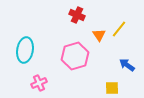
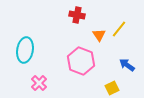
red cross: rotated 14 degrees counterclockwise
pink hexagon: moved 6 px right, 5 px down; rotated 24 degrees counterclockwise
pink cross: rotated 21 degrees counterclockwise
yellow square: rotated 24 degrees counterclockwise
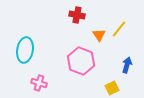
blue arrow: rotated 70 degrees clockwise
pink cross: rotated 28 degrees counterclockwise
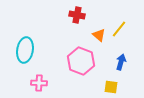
orange triangle: rotated 16 degrees counterclockwise
blue arrow: moved 6 px left, 3 px up
pink cross: rotated 14 degrees counterclockwise
yellow square: moved 1 px left, 1 px up; rotated 32 degrees clockwise
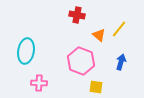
cyan ellipse: moved 1 px right, 1 px down
yellow square: moved 15 px left
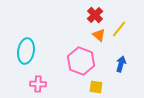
red cross: moved 18 px right; rotated 35 degrees clockwise
blue arrow: moved 2 px down
pink cross: moved 1 px left, 1 px down
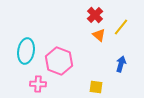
yellow line: moved 2 px right, 2 px up
pink hexagon: moved 22 px left
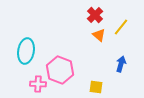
pink hexagon: moved 1 px right, 9 px down
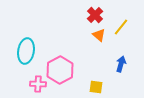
pink hexagon: rotated 12 degrees clockwise
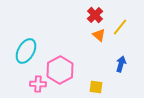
yellow line: moved 1 px left
cyan ellipse: rotated 20 degrees clockwise
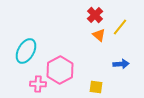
blue arrow: rotated 70 degrees clockwise
